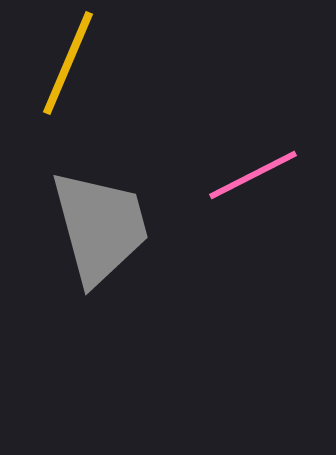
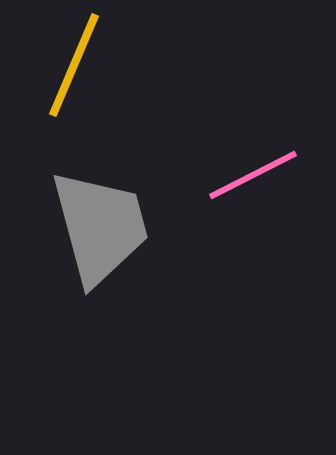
yellow line: moved 6 px right, 2 px down
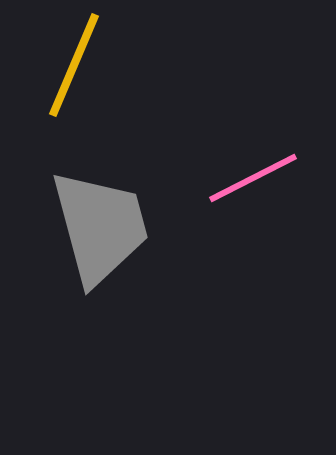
pink line: moved 3 px down
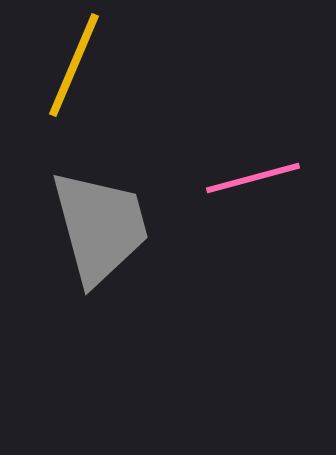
pink line: rotated 12 degrees clockwise
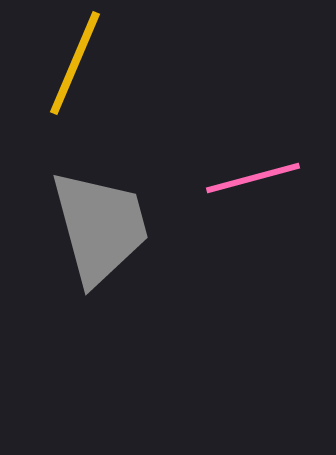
yellow line: moved 1 px right, 2 px up
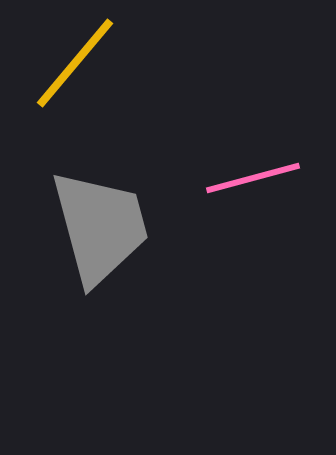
yellow line: rotated 17 degrees clockwise
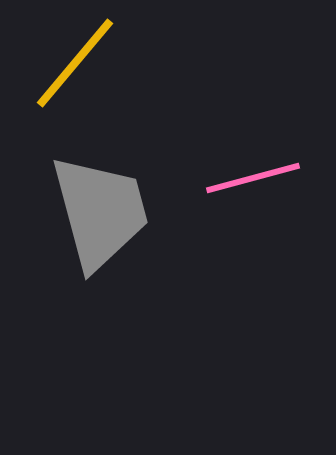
gray trapezoid: moved 15 px up
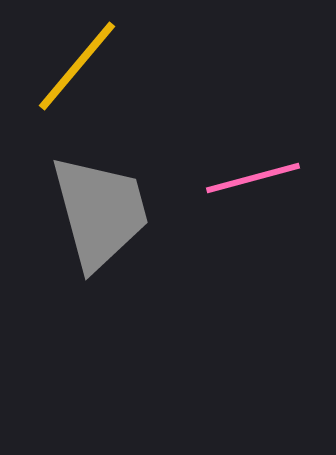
yellow line: moved 2 px right, 3 px down
